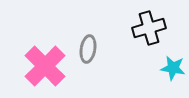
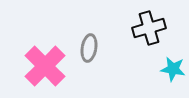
gray ellipse: moved 1 px right, 1 px up
cyan star: moved 1 px down
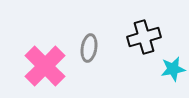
black cross: moved 5 px left, 9 px down
cyan star: rotated 20 degrees counterclockwise
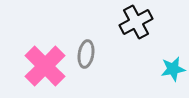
black cross: moved 8 px left, 15 px up; rotated 12 degrees counterclockwise
gray ellipse: moved 3 px left, 6 px down
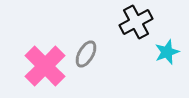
gray ellipse: rotated 20 degrees clockwise
cyan star: moved 6 px left, 17 px up; rotated 10 degrees counterclockwise
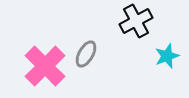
black cross: moved 1 px up
cyan star: moved 4 px down
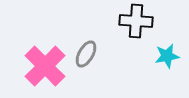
black cross: rotated 32 degrees clockwise
cyan star: rotated 10 degrees clockwise
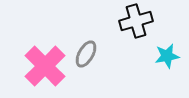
black cross: rotated 20 degrees counterclockwise
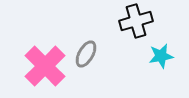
cyan star: moved 6 px left
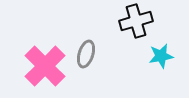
gray ellipse: rotated 12 degrees counterclockwise
